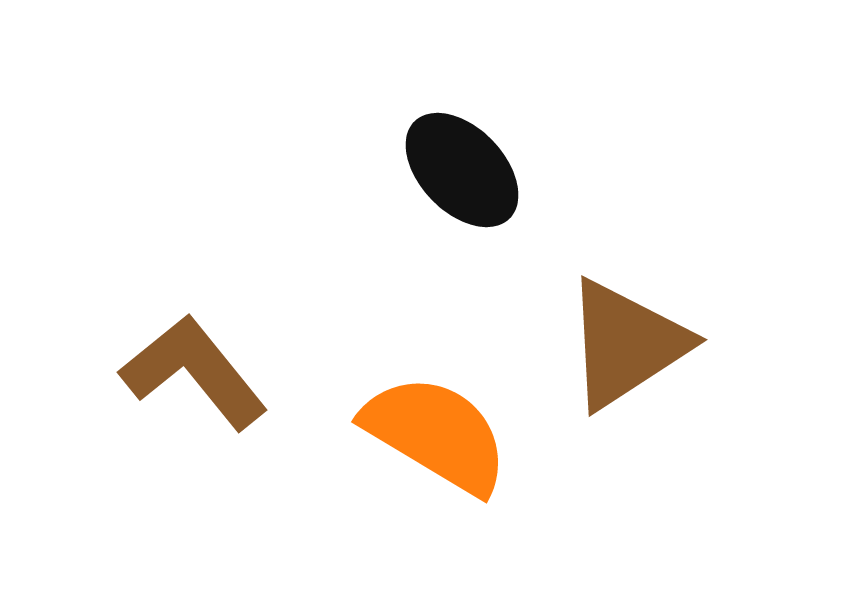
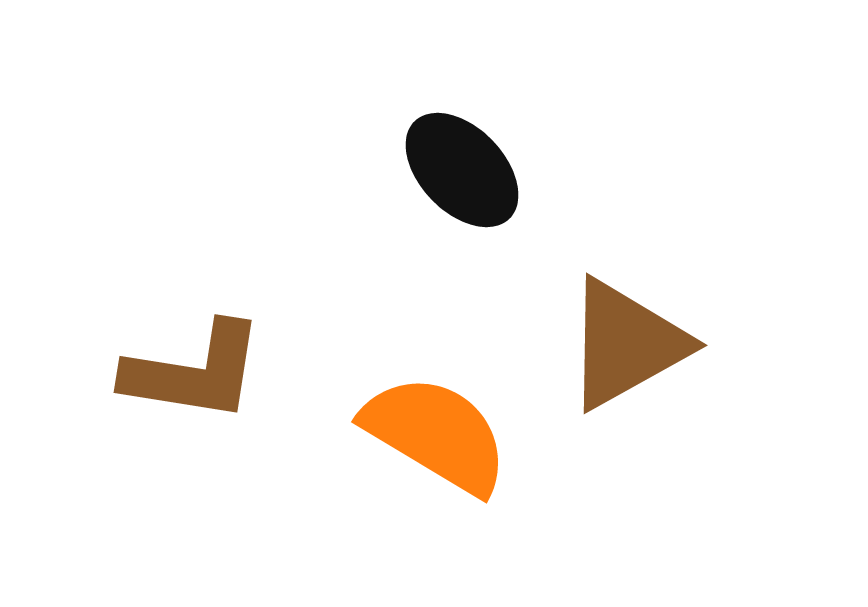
brown triangle: rotated 4 degrees clockwise
brown L-shape: rotated 138 degrees clockwise
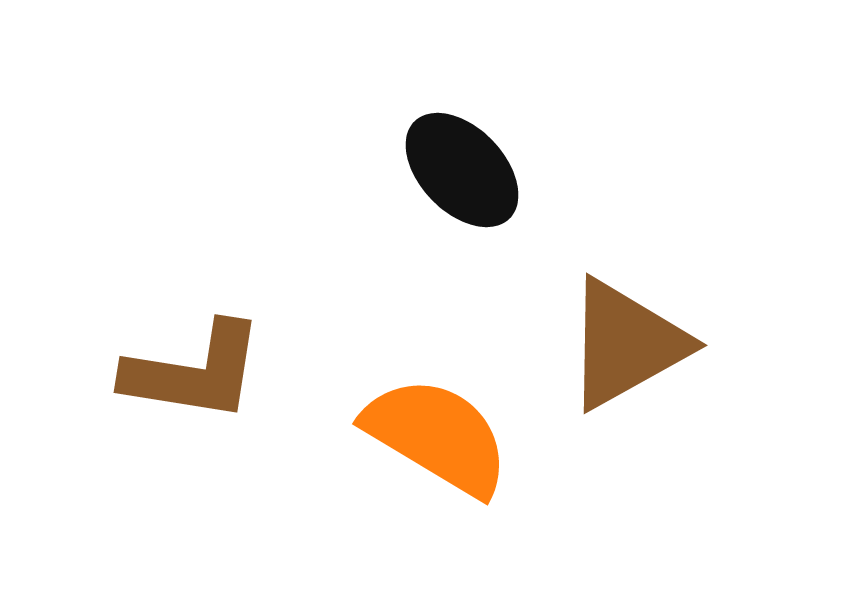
orange semicircle: moved 1 px right, 2 px down
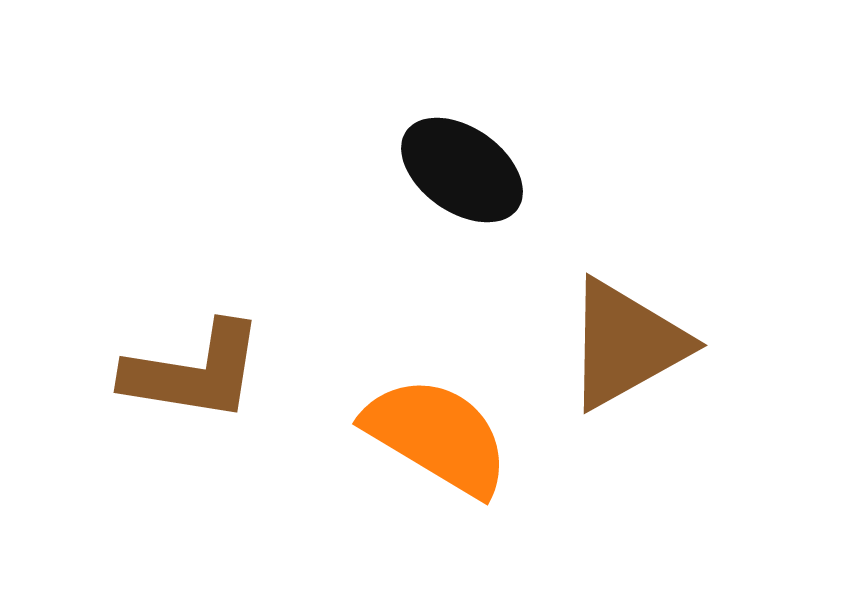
black ellipse: rotated 11 degrees counterclockwise
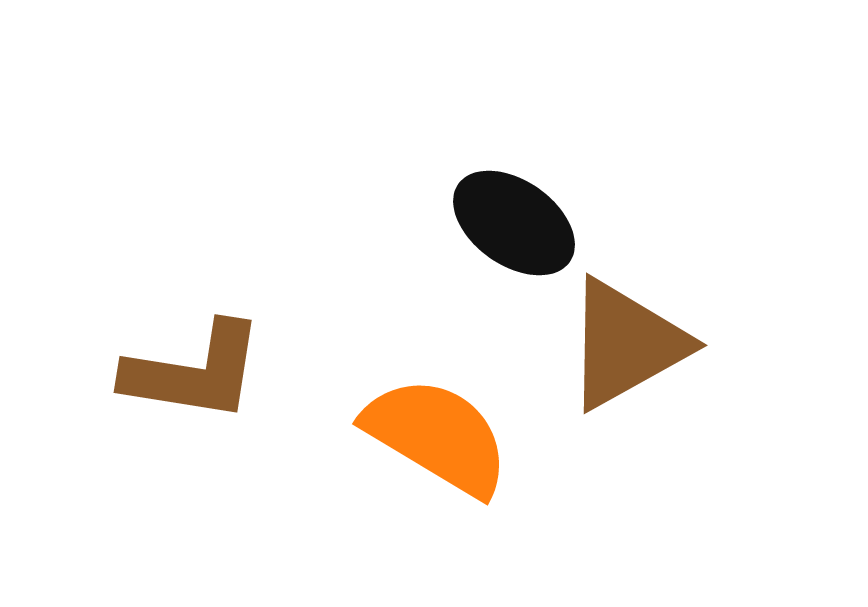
black ellipse: moved 52 px right, 53 px down
